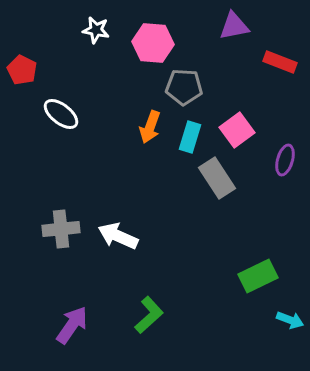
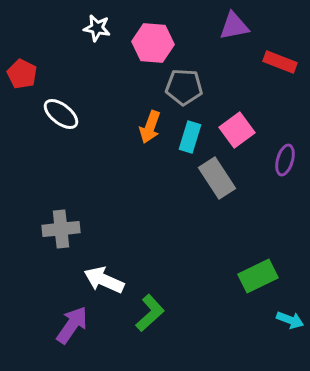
white star: moved 1 px right, 2 px up
red pentagon: moved 4 px down
white arrow: moved 14 px left, 44 px down
green L-shape: moved 1 px right, 2 px up
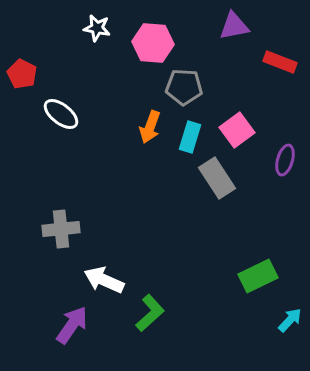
cyan arrow: rotated 68 degrees counterclockwise
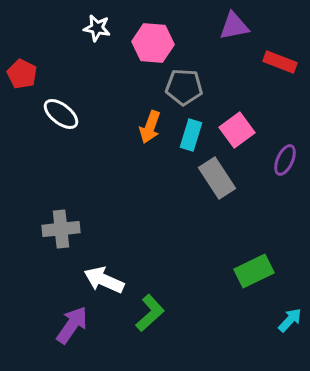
cyan rectangle: moved 1 px right, 2 px up
purple ellipse: rotated 8 degrees clockwise
green rectangle: moved 4 px left, 5 px up
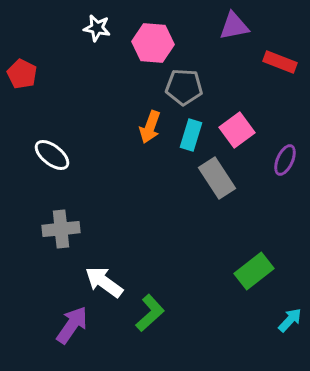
white ellipse: moved 9 px left, 41 px down
green rectangle: rotated 12 degrees counterclockwise
white arrow: moved 2 px down; rotated 12 degrees clockwise
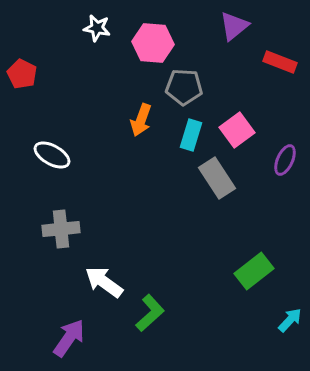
purple triangle: rotated 28 degrees counterclockwise
orange arrow: moved 9 px left, 7 px up
white ellipse: rotated 9 degrees counterclockwise
purple arrow: moved 3 px left, 13 px down
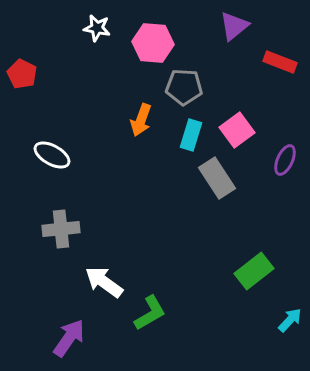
green L-shape: rotated 12 degrees clockwise
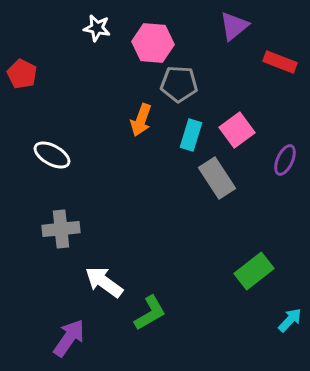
gray pentagon: moved 5 px left, 3 px up
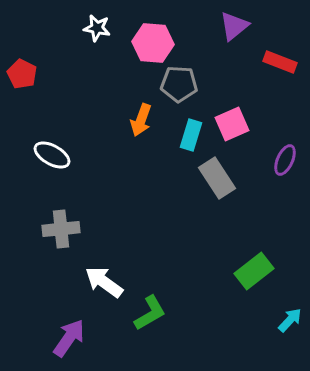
pink square: moved 5 px left, 6 px up; rotated 12 degrees clockwise
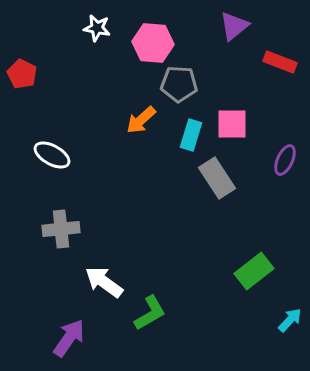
orange arrow: rotated 28 degrees clockwise
pink square: rotated 24 degrees clockwise
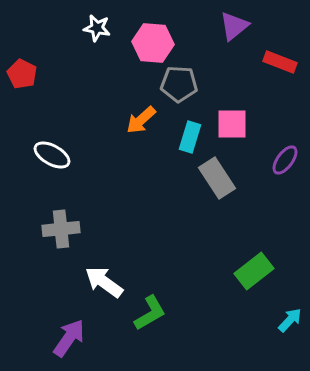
cyan rectangle: moved 1 px left, 2 px down
purple ellipse: rotated 12 degrees clockwise
